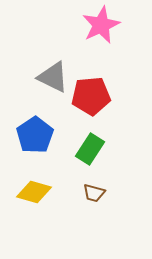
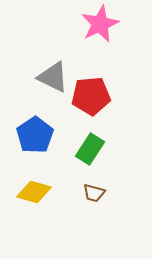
pink star: moved 1 px left, 1 px up
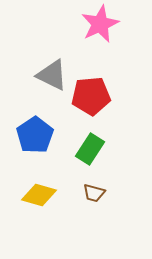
gray triangle: moved 1 px left, 2 px up
yellow diamond: moved 5 px right, 3 px down
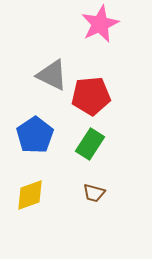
green rectangle: moved 5 px up
yellow diamond: moved 9 px left; rotated 36 degrees counterclockwise
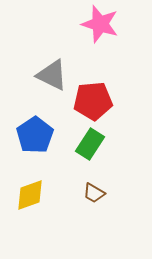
pink star: rotated 30 degrees counterclockwise
red pentagon: moved 2 px right, 5 px down
brown trapezoid: rotated 15 degrees clockwise
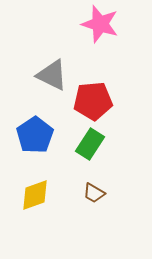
yellow diamond: moved 5 px right
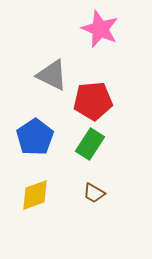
pink star: moved 5 px down; rotated 6 degrees clockwise
blue pentagon: moved 2 px down
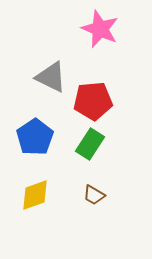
gray triangle: moved 1 px left, 2 px down
brown trapezoid: moved 2 px down
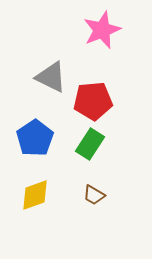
pink star: moved 2 px right, 1 px down; rotated 27 degrees clockwise
blue pentagon: moved 1 px down
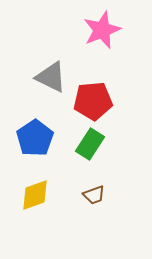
brown trapezoid: rotated 50 degrees counterclockwise
